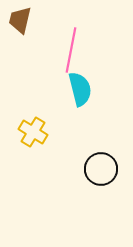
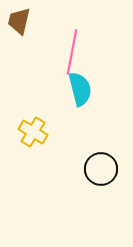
brown trapezoid: moved 1 px left, 1 px down
pink line: moved 1 px right, 2 px down
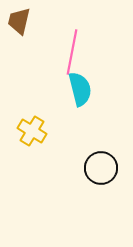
yellow cross: moved 1 px left, 1 px up
black circle: moved 1 px up
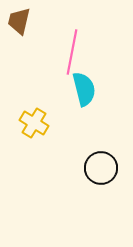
cyan semicircle: moved 4 px right
yellow cross: moved 2 px right, 8 px up
